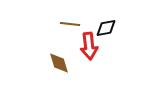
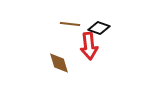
black diamond: moved 7 px left; rotated 30 degrees clockwise
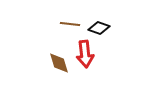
red arrow: moved 4 px left, 8 px down
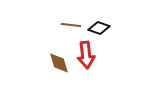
brown line: moved 1 px right, 1 px down
red arrow: moved 1 px right, 1 px down
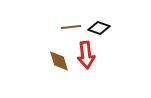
brown line: moved 2 px down; rotated 12 degrees counterclockwise
brown diamond: moved 2 px up
